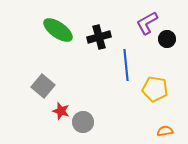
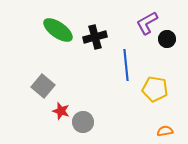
black cross: moved 4 px left
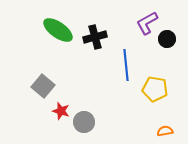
gray circle: moved 1 px right
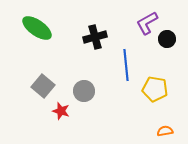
green ellipse: moved 21 px left, 2 px up
gray circle: moved 31 px up
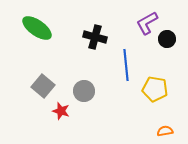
black cross: rotated 30 degrees clockwise
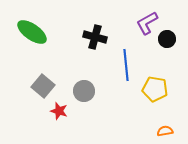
green ellipse: moved 5 px left, 4 px down
red star: moved 2 px left
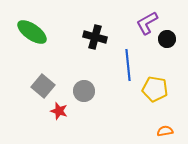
blue line: moved 2 px right
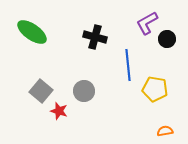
gray square: moved 2 px left, 5 px down
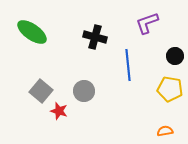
purple L-shape: rotated 10 degrees clockwise
black circle: moved 8 px right, 17 px down
yellow pentagon: moved 15 px right
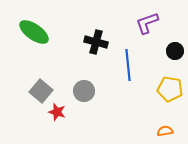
green ellipse: moved 2 px right
black cross: moved 1 px right, 5 px down
black circle: moved 5 px up
red star: moved 2 px left, 1 px down
